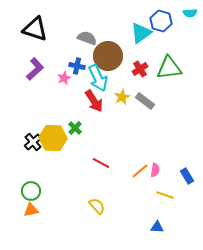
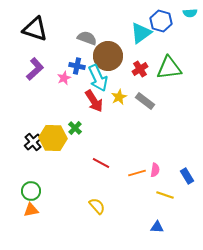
yellow star: moved 3 px left
orange line: moved 3 px left, 2 px down; rotated 24 degrees clockwise
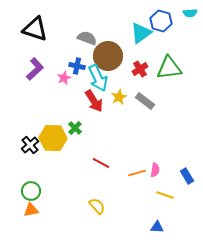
black cross: moved 3 px left, 3 px down
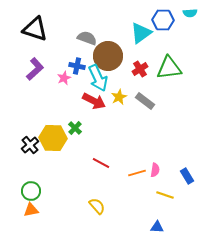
blue hexagon: moved 2 px right, 1 px up; rotated 15 degrees counterclockwise
red arrow: rotated 30 degrees counterclockwise
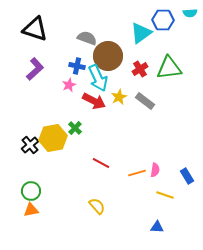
pink star: moved 5 px right, 7 px down
yellow hexagon: rotated 12 degrees counterclockwise
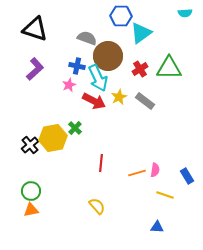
cyan semicircle: moved 5 px left
blue hexagon: moved 42 px left, 4 px up
green triangle: rotated 8 degrees clockwise
red line: rotated 66 degrees clockwise
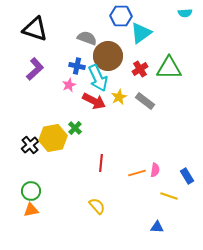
yellow line: moved 4 px right, 1 px down
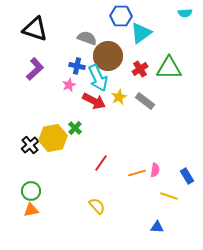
red line: rotated 30 degrees clockwise
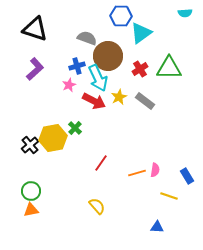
blue cross: rotated 28 degrees counterclockwise
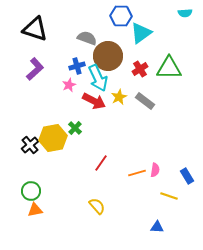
orange triangle: moved 4 px right
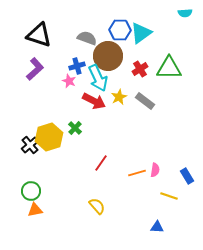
blue hexagon: moved 1 px left, 14 px down
black triangle: moved 4 px right, 6 px down
pink star: moved 4 px up; rotated 24 degrees counterclockwise
yellow hexagon: moved 4 px left, 1 px up; rotated 8 degrees counterclockwise
